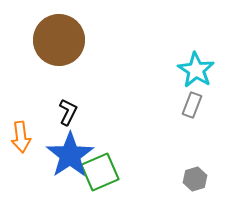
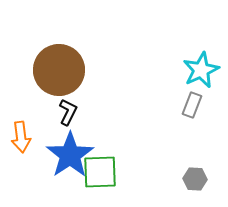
brown circle: moved 30 px down
cyan star: moved 5 px right; rotated 15 degrees clockwise
green square: rotated 21 degrees clockwise
gray hexagon: rotated 20 degrees clockwise
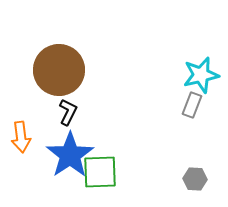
cyan star: moved 5 px down; rotated 12 degrees clockwise
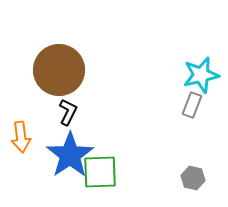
gray hexagon: moved 2 px left, 1 px up; rotated 10 degrees clockwise
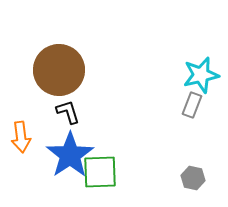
black L-shape: rotated 44 degrees counterclockwise
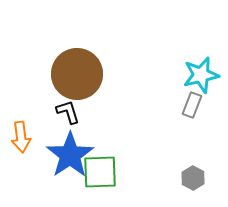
brown circle: moved 18 px right, 4 px down
gray hexagon: rotated 15 degrees clockwise
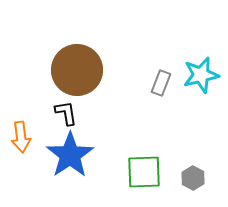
brown circle: moved 4 px up
gray rectangle: moved 31 px left, 22 px up
black L-shape: moved 2 px left, 1 px down; rotated 8 degrees clockwise
green square: moved 44 px right
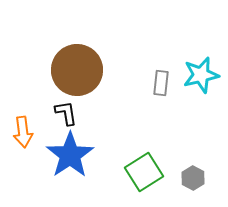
gray rectangle: rotated 15 degrees counterclockwise
orange arrow: moved 2 px right, 5 px up
green square: rotated 30 degrees counterclockwise
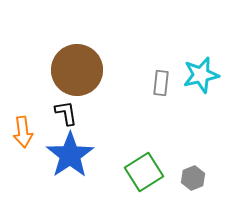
gray hexagon: rotated 10 degrees clockwise
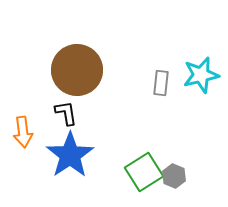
gray hexagon: moved 19 px left, 2 px up; rotated 15 degrees counterclockwise
